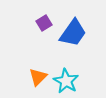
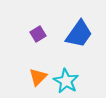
purple square: moved 6 px left, 11 px down
blue trapezoid: moved 6 px right, 1 px down
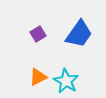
orange triangle: rotated 18 degrees clockwise
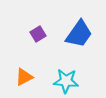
orange triangle: moved 14 px left
cyan star: rotated 25 degrees counterclockwise
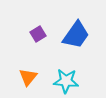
blue trapezoid: moved 3 px left, 1 px down
orange triangle: moved 4 px right; rotated 24 degrees counterclockwise
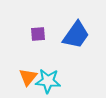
purple square: rotated 28 degrees clockwise
cyan star: moved 18 px left
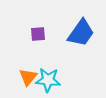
blue trapezoid: moved 5 px right, 2 px up
cyan star: moved 1 px up
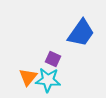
purple square: moved 15 px right, 25 px down; rotated 28 degrees clockwise
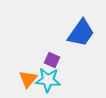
purple square: moved 1 px left, 1 px down
orange triangle: moved 2 px down
